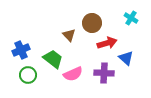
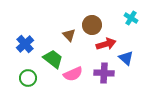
brown circle: moved 2 px down
red arrow: moved 1 px left, 1 px down
blue cross: moved 4 px right, 6 px up; rotated 18 degrees counterclockwise
green circle: moved 3 px down
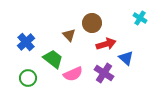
cyan cross: moved 9 px right
brown circle: moved 2 px up
blue cross: moved 1 px right, 2 px up
purple cross: rotated 30 degrees clockwise
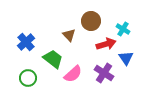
cyan cross: moved 17 px left, 11 px down
brown circle: moved 1 px left, 2 px up
blue triangle: rotated 14 degrees clockwise
pink semicircle: rotated 18 degrees counterclockwise
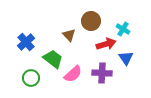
purple cross: moved 2 px left; rotated 30 degrees counterclockwise
green circle: moved 3 px right
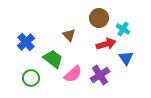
brown circle: moved 8 px right, 3 px up
purple cross: moved 2 px left, 2 px down; rotated 36 degrees counterclockwise
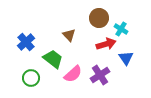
cyan cross: moved 2 px left
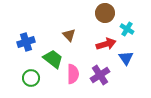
brown circle: moved 6 px right, 5 px up
cyan cross: moved 6 px right
blue cross: rotated 24 degrees clockwise
pink semicircle: rotated 48 degrees counterclockwise
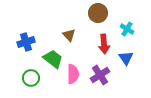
brown circle: moved 7 px left
red arrow: moved 2 px left; rotated 102 degrees clockwise
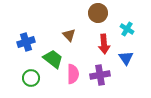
purple cross: rotated 24 degrees clockwise
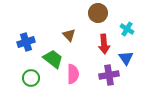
purple cross: moved 9 px right
